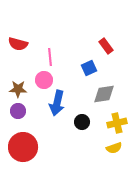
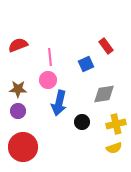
red semicircle: moved 1 px down; rotated 144 degrees clockwise
blue square: moved 3 px left, 4 px up
pink circle: moved 4 px right
blue arrow: moved 2 px right
yellow cross: moved 1 px left, 1 px down
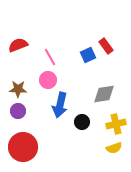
pink line: rotated 24 degrees counterclockwise
blue square: moved 2 px right, 9 px up
blue arrow: moved 1 px right, 2 px down
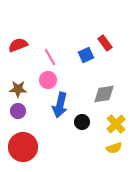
red rectangle: moved 1 px left, 3 px up
blue square: moved 2 px left
yellow cross: rotated 30 degrees counterclockwise
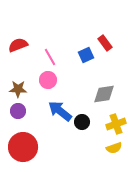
blue arrow: moved 6 px down; rotated 115 degrees clockwise
yellow cross: rotated 24 degrees clockwise
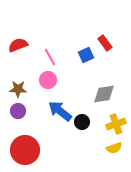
red circle: moved 2 px right, 3 px down
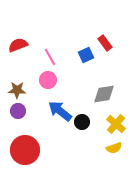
brown star: moved 1 px left, 1 px down
yellow cross: rotated 30 degrees counterclockwise
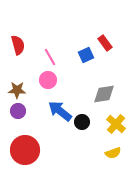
red semicircle: rotated 96 degrees clockwise
yellow semicircle: moved 1 px left, 5 px down
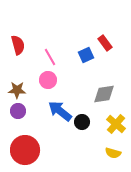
yellow semicircle: rotated 35 degrees clockwise
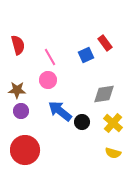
purple circle: moved 3 px right
yellow cross: moved 3 px left, 1 px up
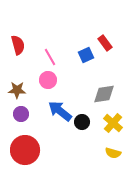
purple circle: moved 3 px down
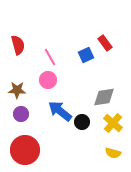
gray diamond: moved 3 px down
